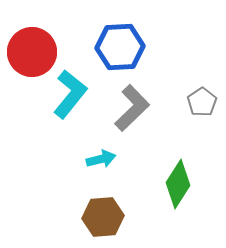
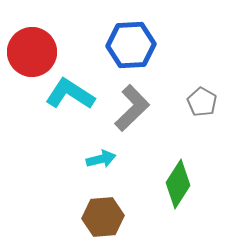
blue hexagon: moved 11 px right, 2 px up
cyan L-shape: rotated 96 degrees counterclockwise
gray pentagon: rotated 8 degrees counterclockwise
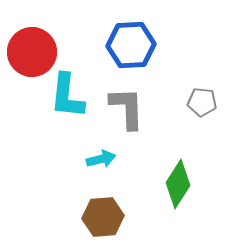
cyan L-shape: moved 3 px left, 2 px down; rotated 117 degrees counterclockwise
gray pentagon: rotated 24 degrees counterclockwise
gray L-shape: moved 5 px left; rotated 48 degrees counterclockwise
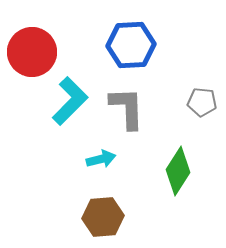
cyan L-shape: moved 3 px right, 5 px down; rotated 141 degrees counterclockwise
green diamond: moved 13 px up
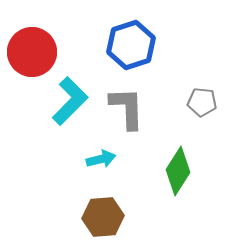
blue hexagon: rotated 15 degrees counterclockwise
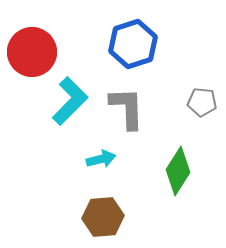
blue hexagon: moved 2 px right, 1 px up
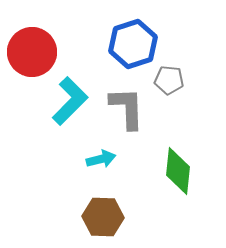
gray pentagon: moved 33 px left, 22 px up
green diamond: rotated 27 degrees counterclockwise
brown hexagon: rotated 6 degrees clockwise
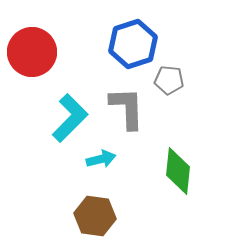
cyan L-shape: moved 17 px down
brown hexagon: moved 8 px left, 1 px up; rotated 6 degrees clockwise
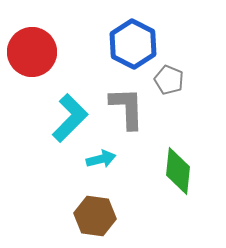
blue hexagon: rotated 15 degrees counterclockwise
gray pentagon: rotated 16 degrees clockwise
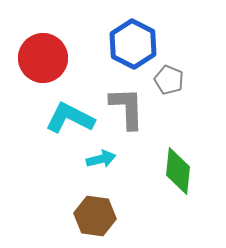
red circle: moved 11 px right, 6 px down
cyan L-shape: rotated 108 degrees counterclockwise
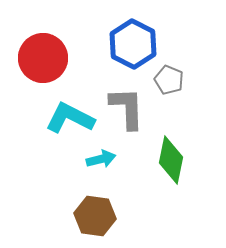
green diamond: moved 7 px left, 11 px up; rotated 6 degrees clockwise
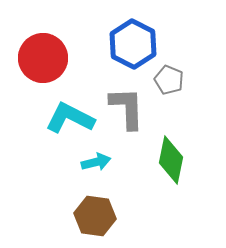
cyan arrow: moved 5 px left, 3 px down
